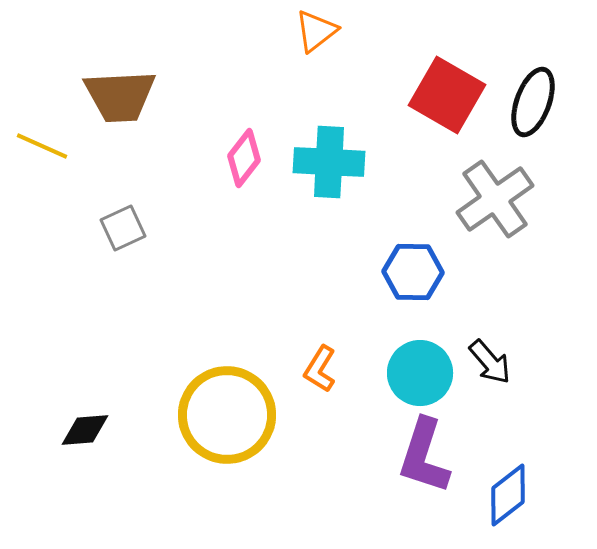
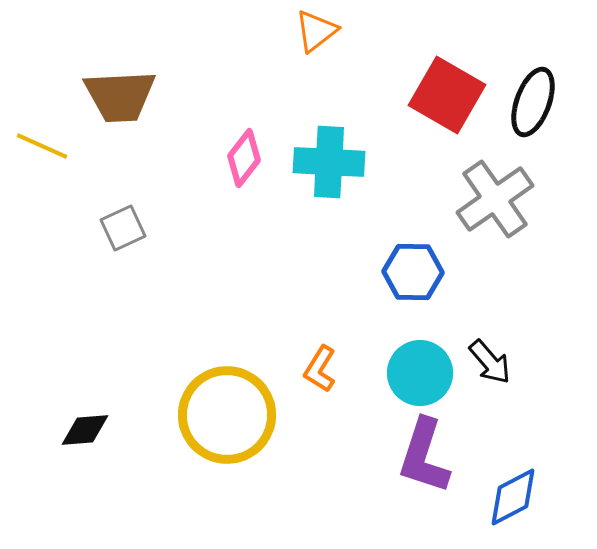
blue diamond: moved 5 px right, 2 px down; rotated 10 degrees clockwise
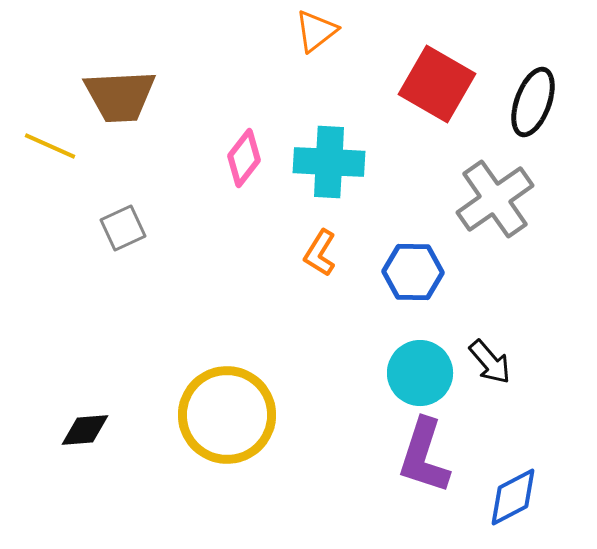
red square: moved 10 px left, 11 px up
yellow line: moved 8 px right
orange L-shape: moved 116 px up
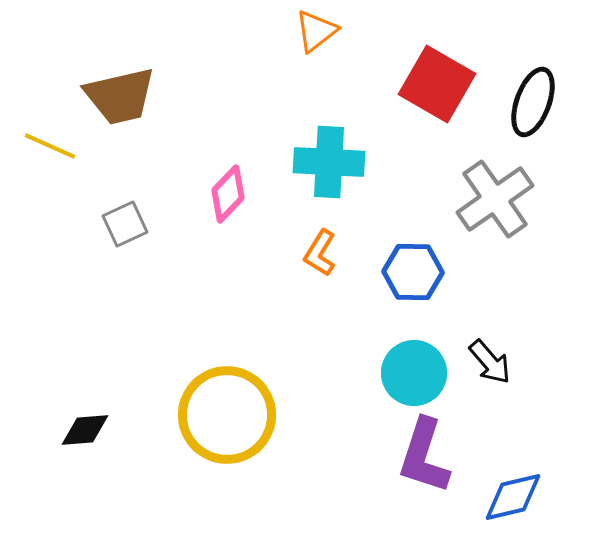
brown trapezoid: rotated 10 degrees counterclockwise
pink diamond: moved 16 px left, 36 px down; rotated 6 degrees clockwise
gray square: moved 2 px right, 4 px up
cyan circle: moved 6 px left
blue diamond: rotated 14 degrees clockwise
